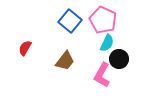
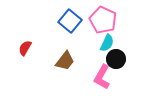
black circle: moved 3 px left
pink L-shape: moved 2 px down
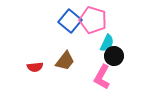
pink pentagon: moved 10 px left; rotated 8 degrees counterclockwise
red semicircle: moved 10 px right, 19 px down; rotated 126 degrees counterclockwise
black circle: moved 2 px left, 3 px up
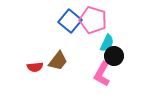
brown trapezoid: moved 7 px left
pink L-shape: moved 3 px up
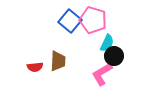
brown trapezoid: rotated 35 degrees counterclockwise
pink L-shape: rotated 30 degrees clockwise
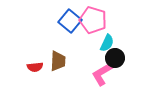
black circle: moved 1 px right, 2 px down
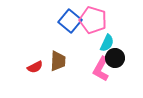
red semicircle: rotated 21 degrees counterclockwise
pink L-shape: moved 1 px left, 5 px up; rotated 30 degrees counterclockwise
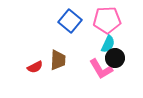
pink pentagon: moved 14 px right; rotated 20 degrees counterclockwise
cyan semicircle: moved 1 px right, 1 px down
brown trapezoid: moved 1 px up
pink L-shape: rotated 60 degrees counterclockwise
